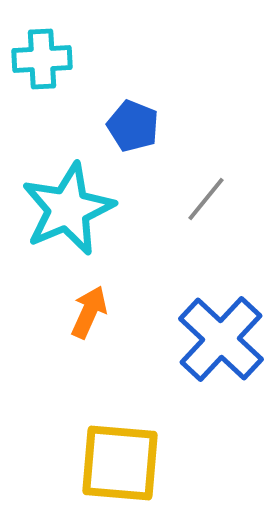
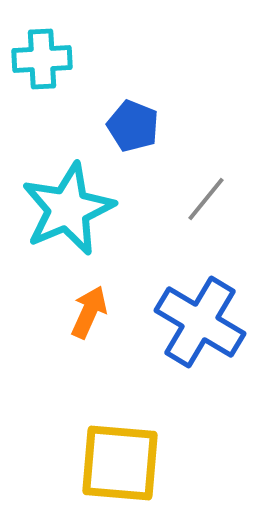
blue cross: moved 21 px left, 17 px up; rotated 12 degrees counterclockwise
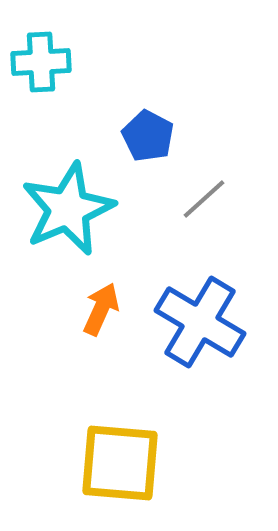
cyan cross: moved 1 px left, 3 px down
blue pentagon: moved 15 px right, 10 px down; rotated 6 degrees clockwise
gray line: moved 2 px left; rotated 9 degrees clockwise
orange arrow: moved 12 px right, 3 px up
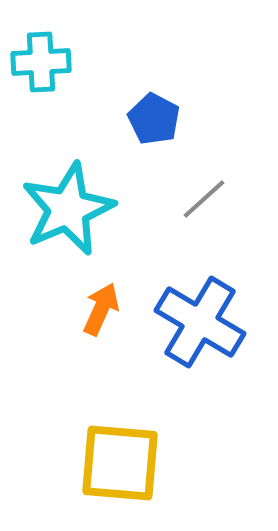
blue pentagon: moved 6 px right, 17 px up
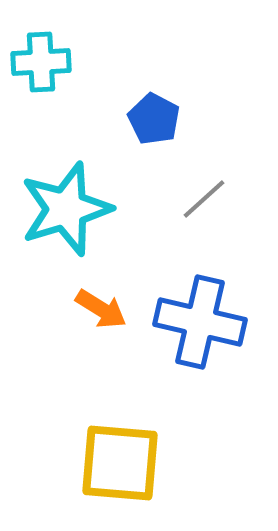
cyan star: moved 2 px left; rotated 6 degrees clockwise
orange arrow: rotated 98 degrees clockwise
blue cross: rotated 18 degrees counterclockwise
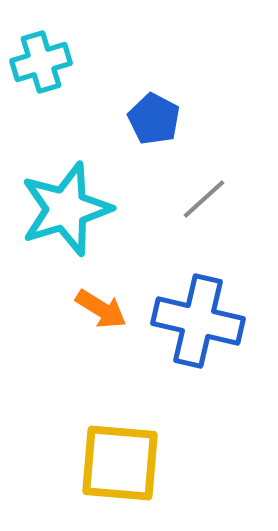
cyan cross: rotated 14 degrees counterclockwise
blue cross: moved 2 px left, 1 px up
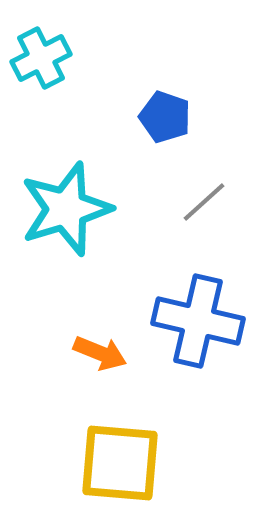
cyan cross: moved 4 px up; rotated 10 degrees counterclockwise
blue pentagon: moved 11 px right, 2 px up; rotated 9 degrees counterclockwise
gray line: moved 3 px down
orange arrow: moved 1 px left, 44 px down; rotated 10 degrees counterclockwise
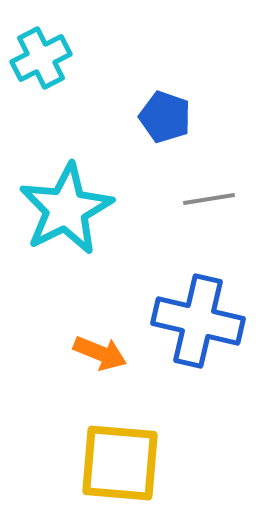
gray line: moved 5 px right, 3 px up; rotated 33 degrees clockwise
cyan star: rotated 10 degrees counterclockwise
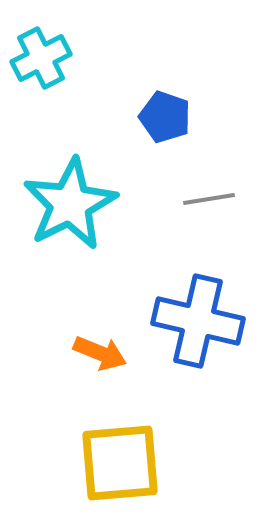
cyan star: moved 4 px right, 5 px up
yellow square: rotated 10 degrees counterclockwise
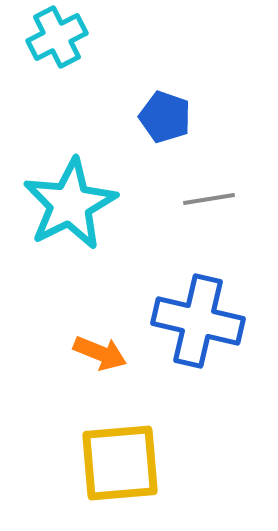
cyan cross: moved 16 px right, 21 px up
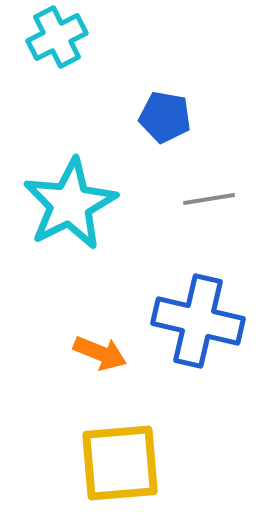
blue pentagon: rotated 9 degrees counterclockwise
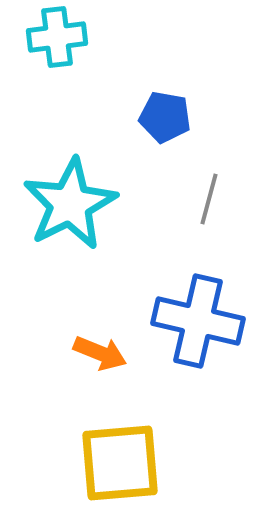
cyan cross: rotated 20 degrees clockwise
gray line: rotated 66 degrees counterclockwise
